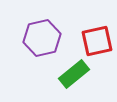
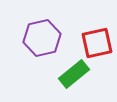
red square: moved 2 px down
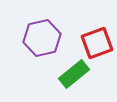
red square: rotated 8 degrees counterclockwise
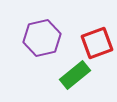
green rectangle: moved 1 px right, 1 px down
